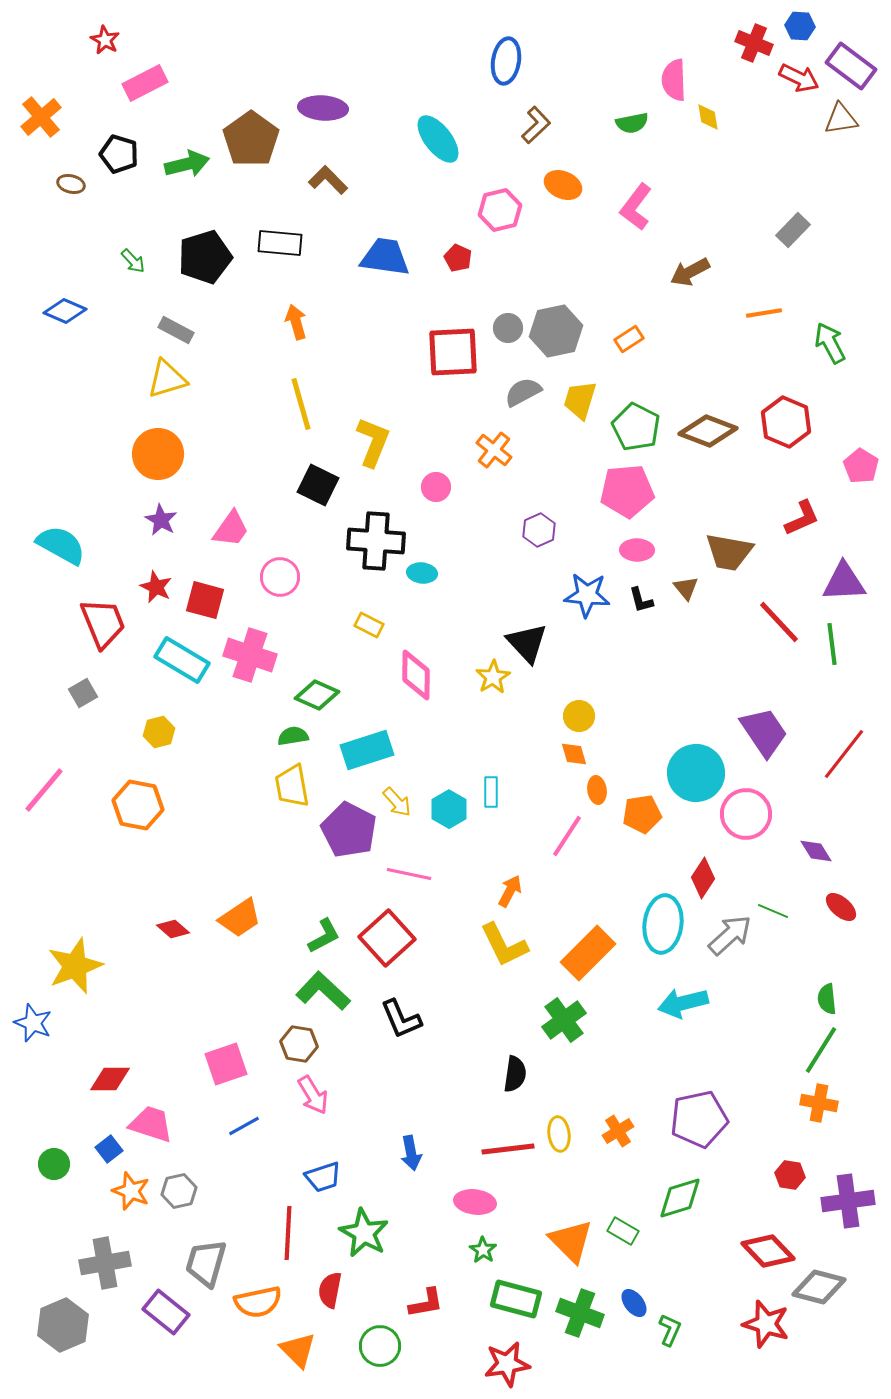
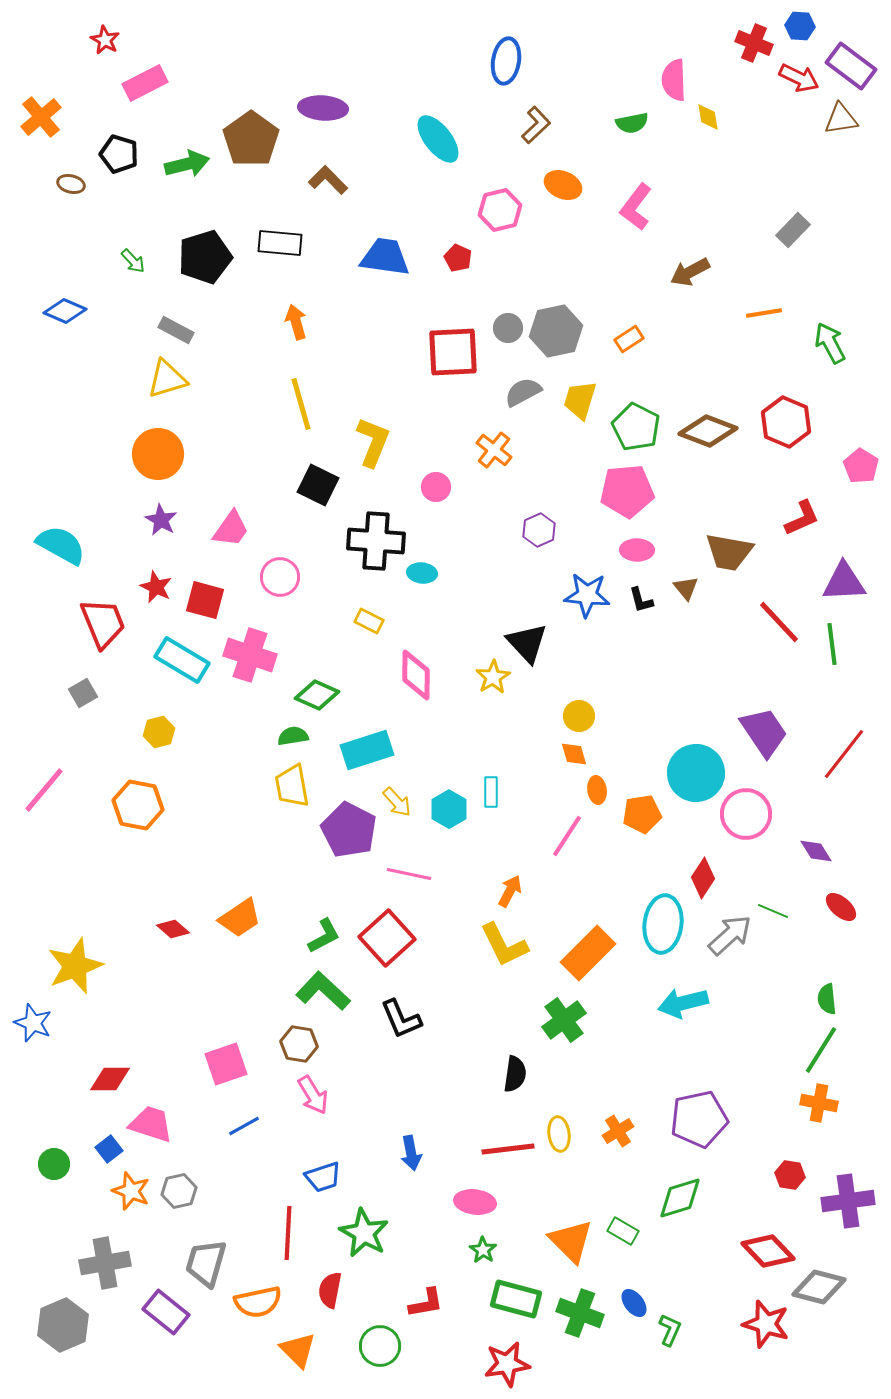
yellow rectangle at (369, 625): moved 4 px up
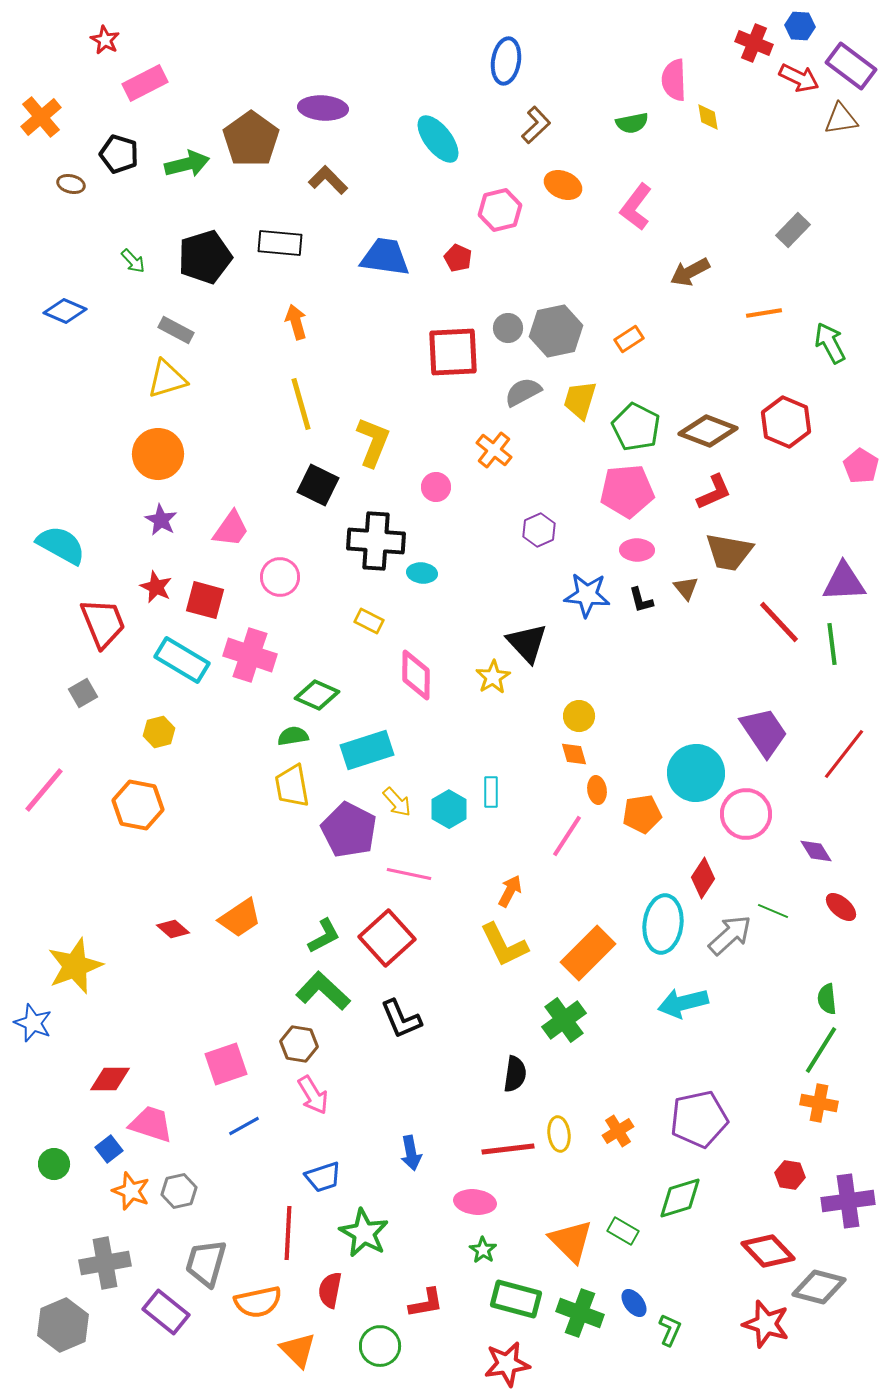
red L-shape at (802, 518): moved 88 px left, 26 px up
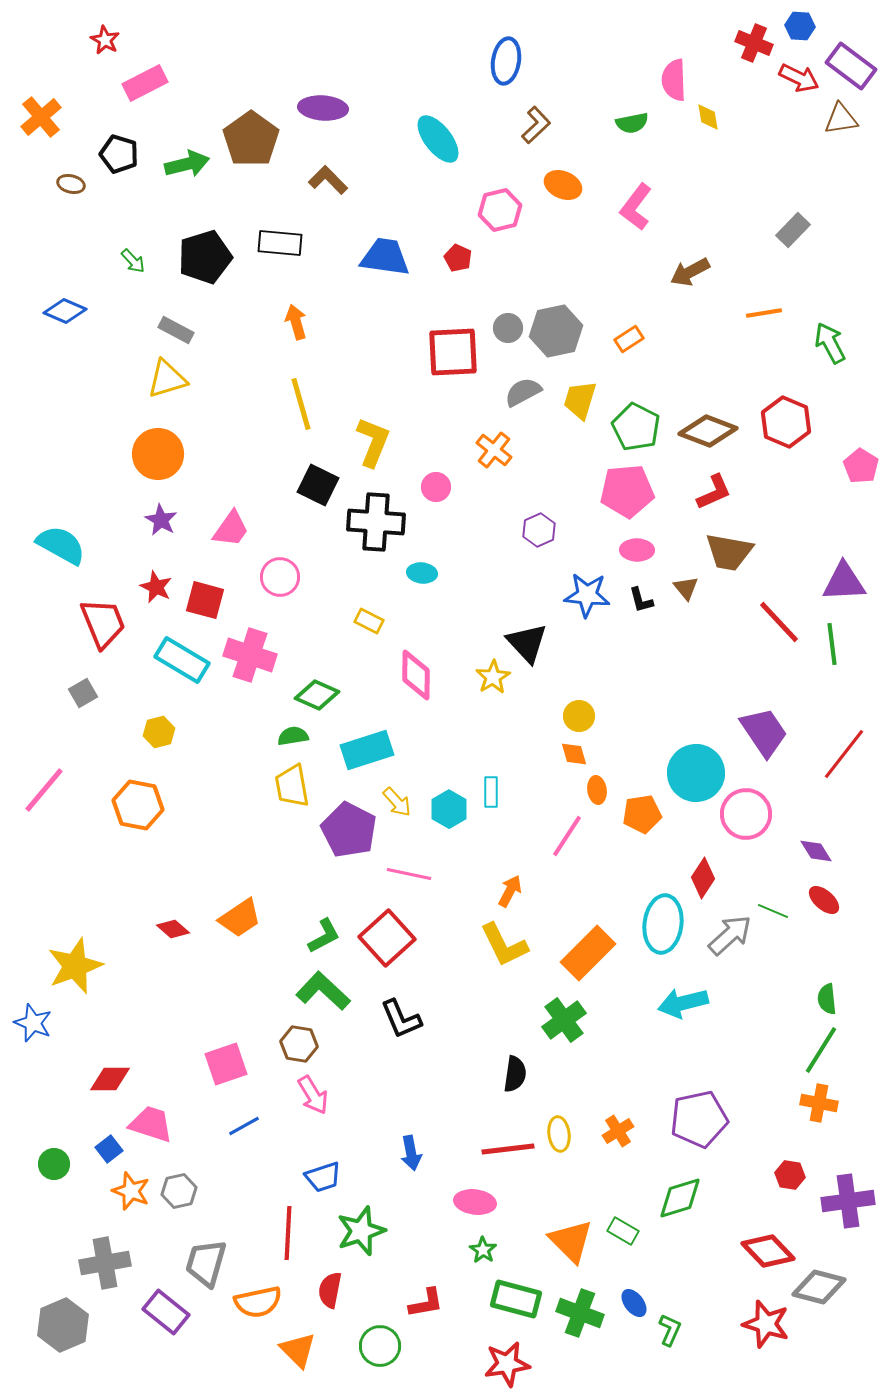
black cross at (376, 541): moved 19 px up
red ellipse at (841, 907): moved 17 px left, 7 px up
green star at (364, 1233): moved 3 px left, 2 px up; rotated 24 degrees clockwise
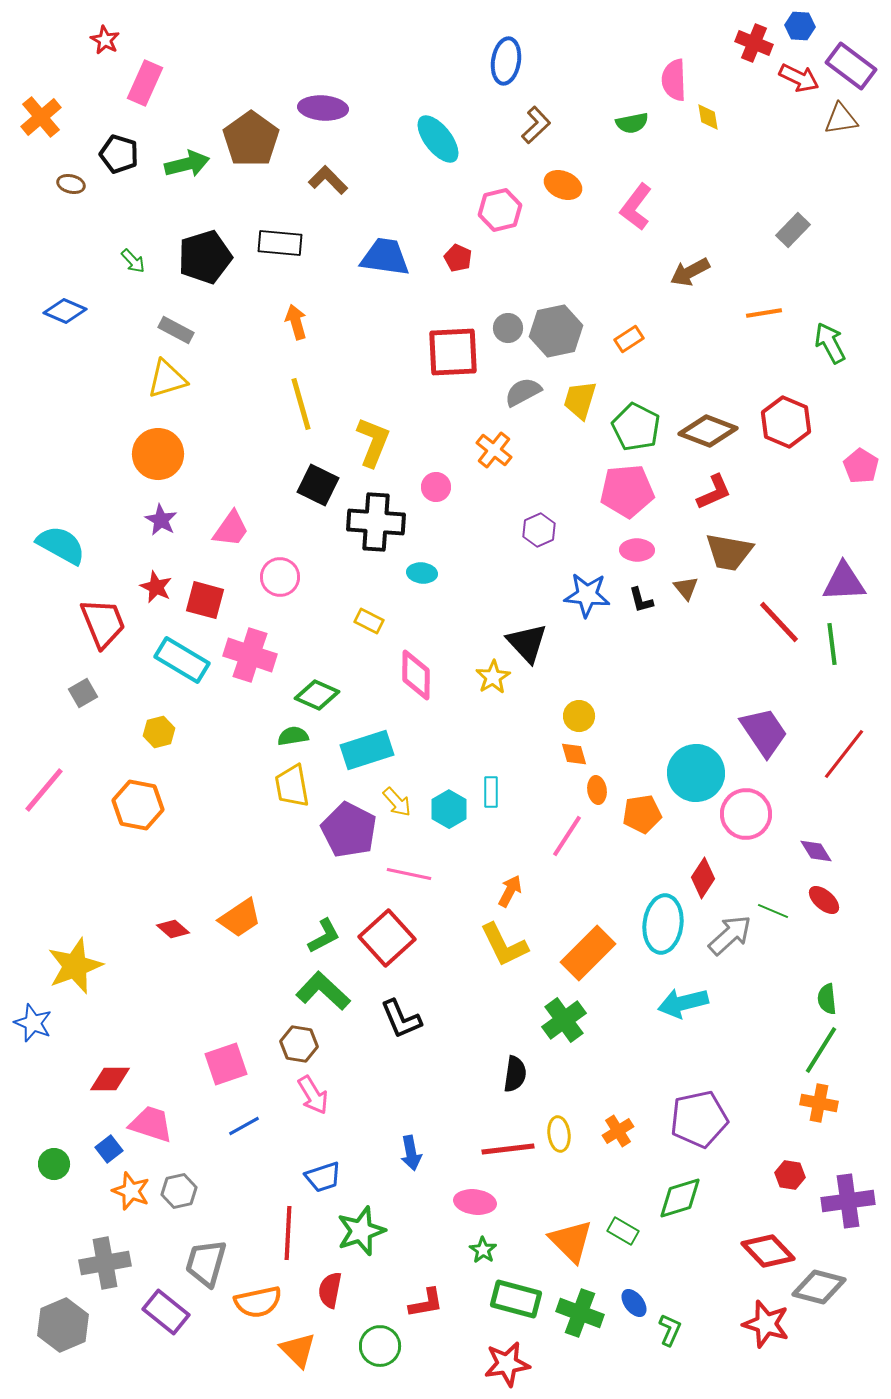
pink rectangle at (145, 83): rotated 39 degrees counterclockwise
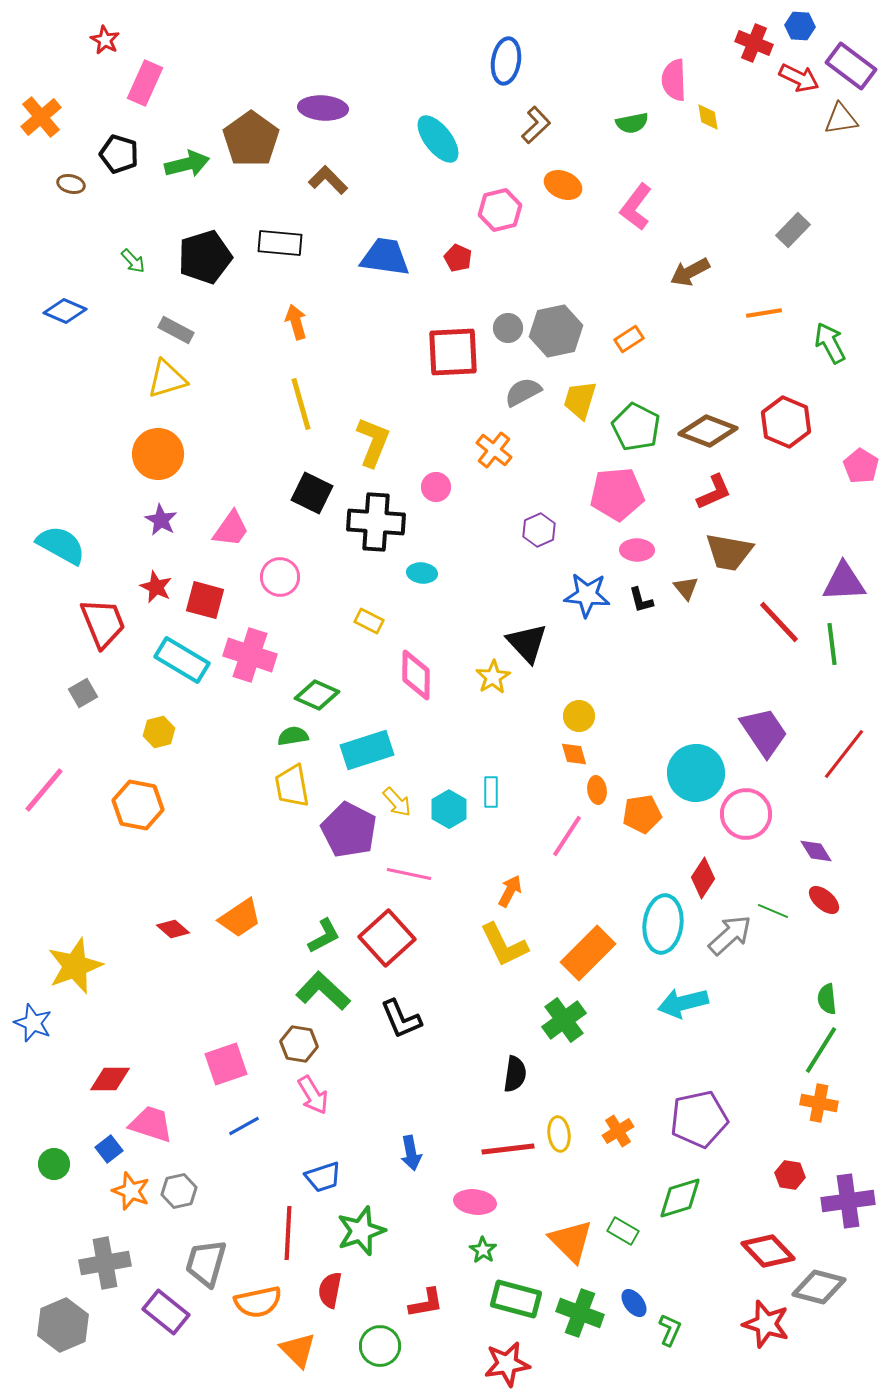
black square at (318, 485): moved 6 px left, 8 px down
pink pentagon at (627, 491): moved 10 px left, 3 px down
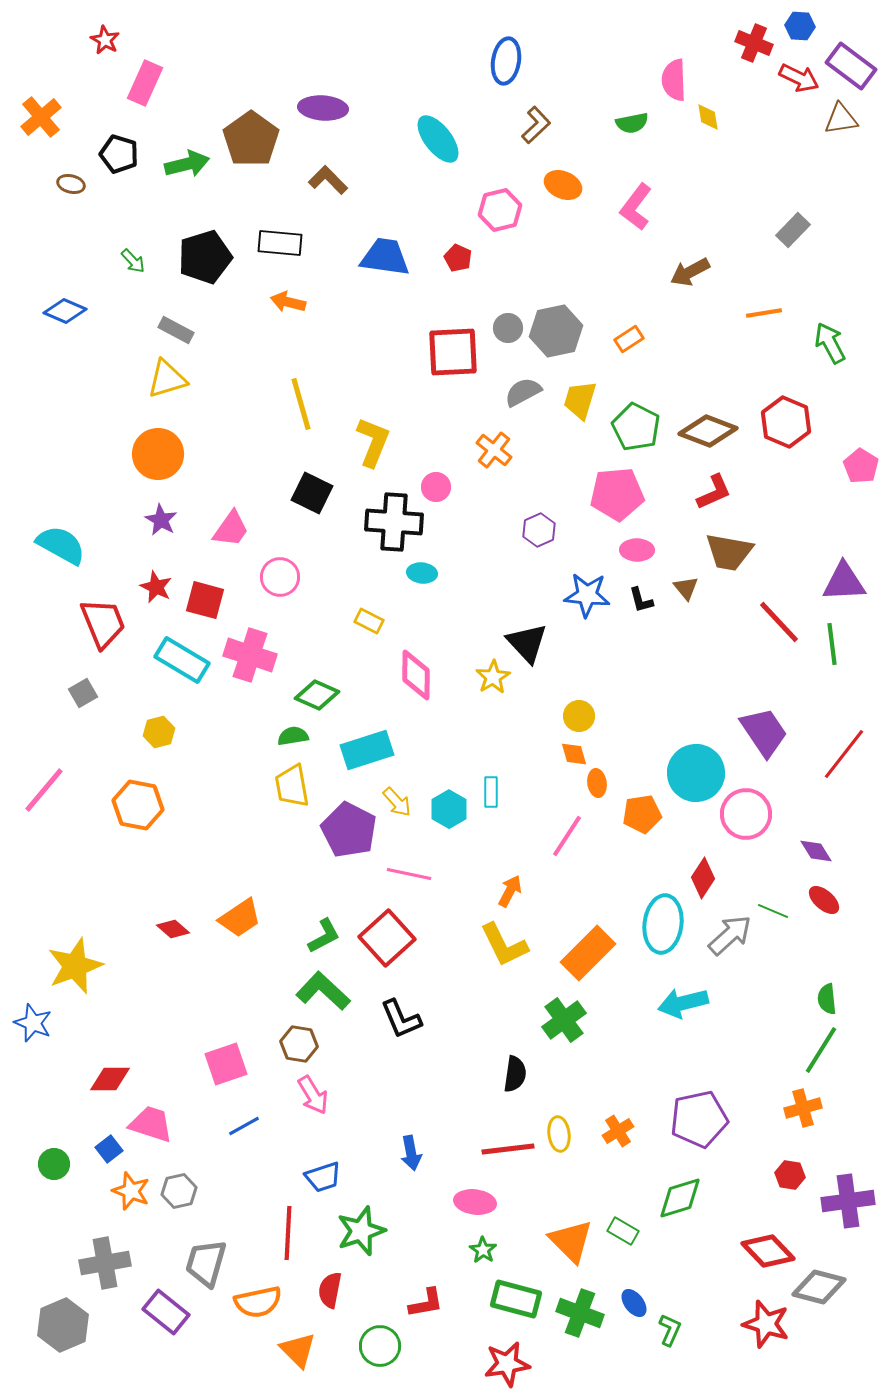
orange arrow at (296, 322): moved 8 px left, 20 px up; rotated 60 degrees counterclockwise
black cross at (376, 522): moved 18 px right
orange ellipse at (597, 790): moved 7 px up
orange cross at (819, 1103): moved 16 px left, 5 px down; rotated 27 degrees counterclockwise
